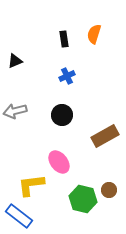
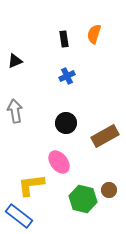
gray arrow: rotated 95 degrees clockwise
black circle: moved 4 px right, 8 px down
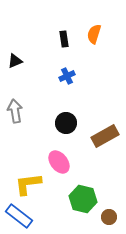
yellow L-shape: moved 3 px left, 1 px up
brown circle: moved 27 px down
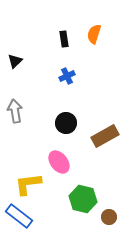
black triangle: rotated 21 degrees counterclockwise
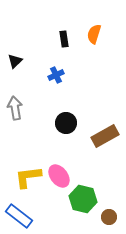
blue cross: moved 11 px left, 1 px up
gray arrow: moved 3 px up
pink ellipse: moved 14 px down
yellow L-shape: moved 7 px up
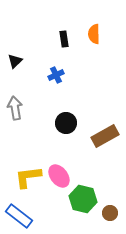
orange semicircle: rotated 18 degrees counterclockwise
brown circle: moved 1 px right, 4 px up
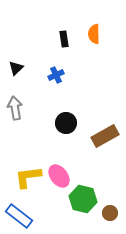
black triangle: moved 1 px right, 7 px down
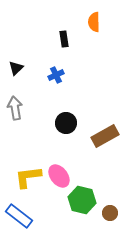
orange semicircle: moved 12 px up
green hexagon: moved 1 px left, 1 px down
